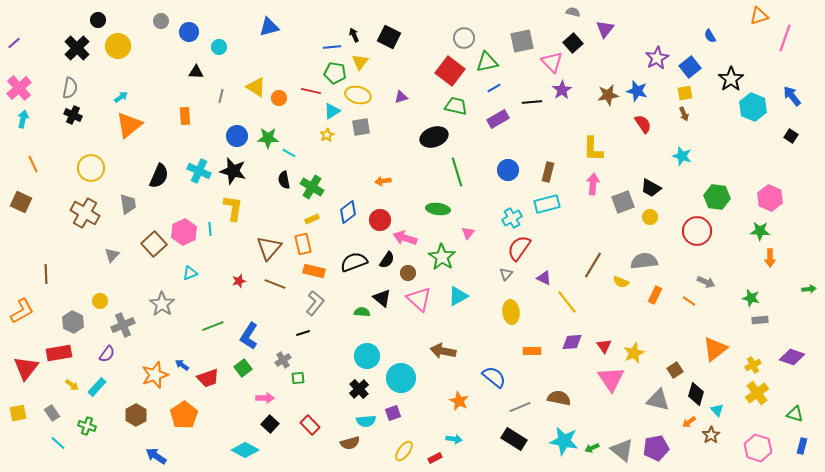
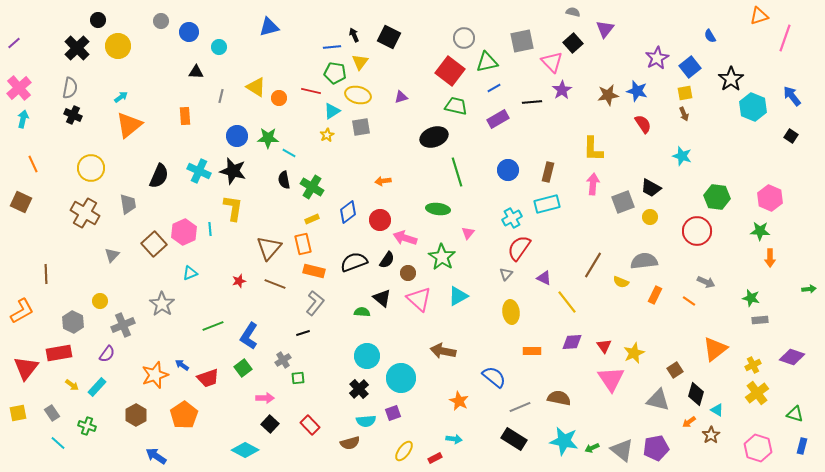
cyan triangle at (717, 410): rotated 16 degrees counterclockwise
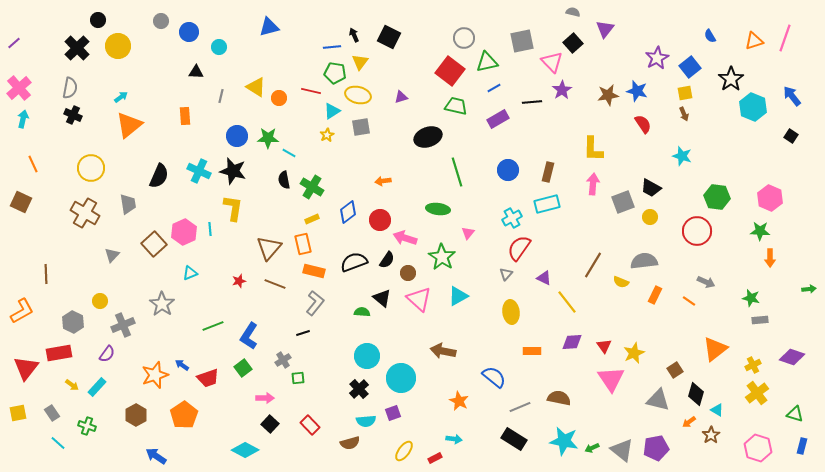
orange triangle at (759, 16): moved 5 px left, 25 px down
black ellipse at (434, 137): moved 6 px left
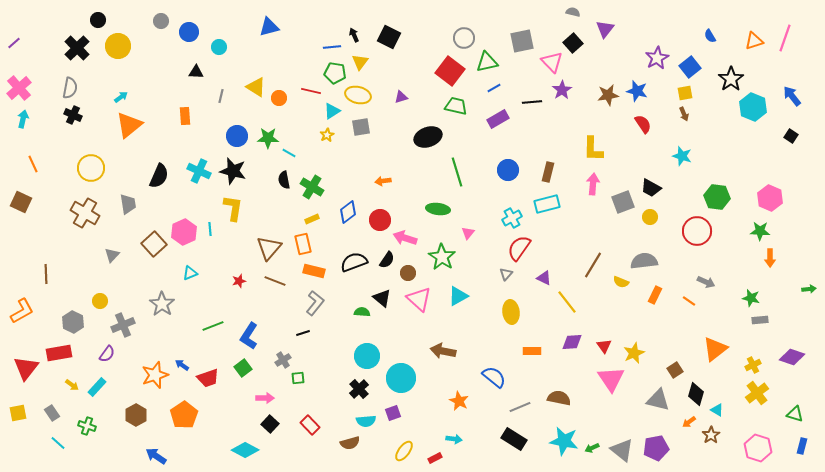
brown line at (275, 284): moved 3 px up
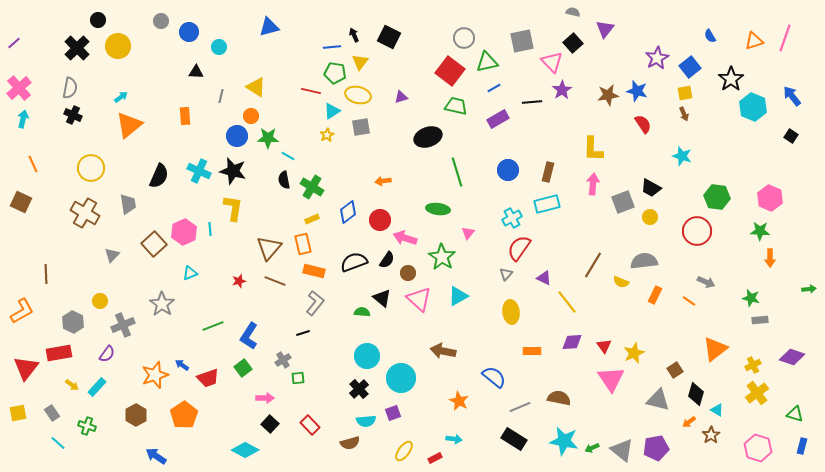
orange circle at (279, 98): moved 28 px left, 18 px down
cyan line at (289, 153): moved 1 px left, 3 px down
